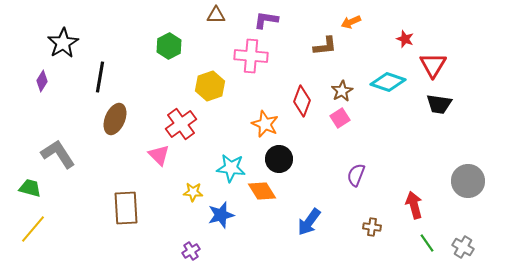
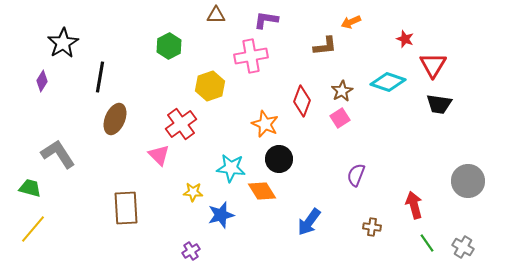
pink cross: rotated 16 degrees counterclockwise
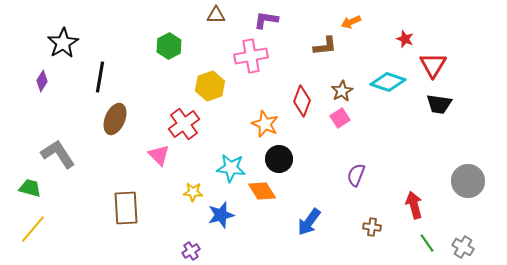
red cross: moved 3 px right
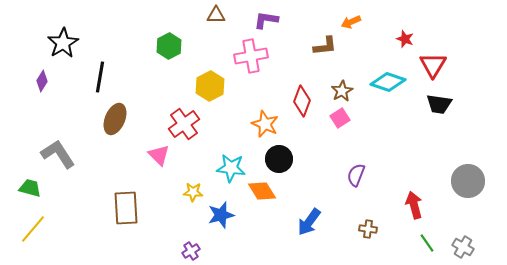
yellow hexagon: rotated 8 degrees counterclockwise
brown cross: moved 4 px left, 2 px down
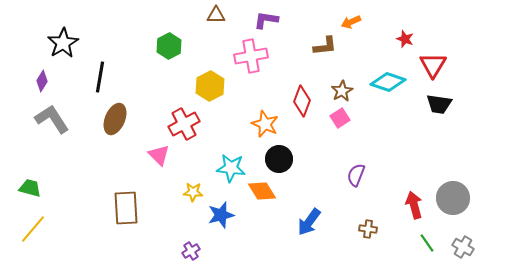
red cross: rotated 8 degrees clockwise
gray L-shape: moved 6 px left, 35 px up
gray circle: moved 15 px left, 17 px down
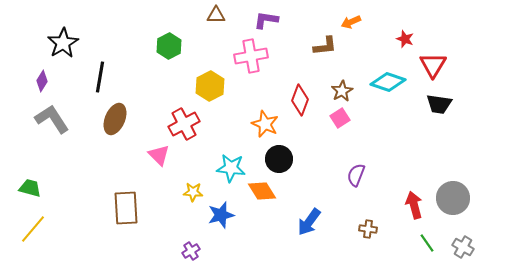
red diamond: moved 2 px left, 1 px up
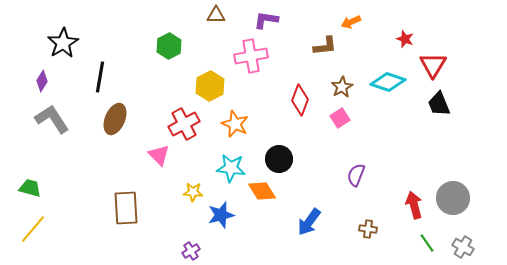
brown star: moved 4 px up
black trapezoid: rotated 60 degrees clockwise
orange star: moved 30 px left
